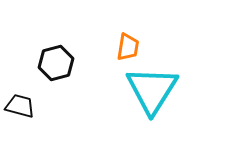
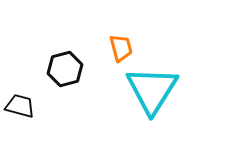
orange trapezoid: moved 7 px left, 1 px down; rotated 24 degrees counterclockwise
black hexagon: moved 9 px right, 6 px down
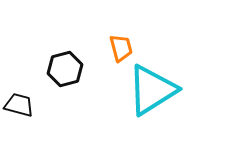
cyan triangle: rotated 26 degrees clockwise
black trapezoid: moved 1 px left, 1 px up
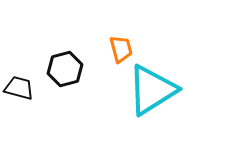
orange trapezoid: moved 1 px down
black trapezoid: moved 17 px up
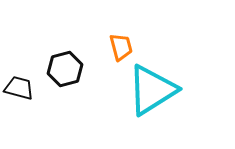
orange trapezoid: moved 2 px up
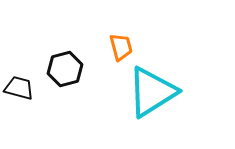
cyan triangle: moved 2 px down
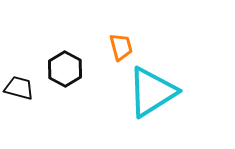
black hexagon: rotated 16 degrees counterclockwise
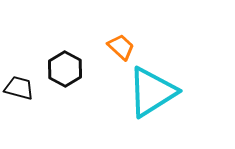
orange trapezoid: rotated 32 degrees counterclockwise
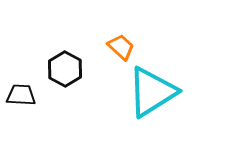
black trapezoid: moved 2 px right, 7 px down; rotated 12 degrees counterclockwise
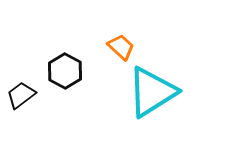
black hexagon: moved 2 px down
black trapezoid: rotated 40 degrees counterclockwise
